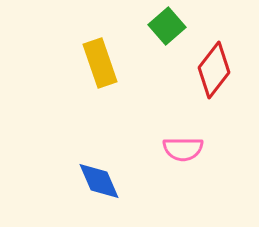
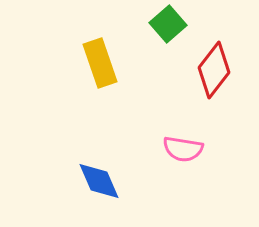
green square: moved 1 px right, 2 px up
pink semicircle: rotated 9 degrees clockwise
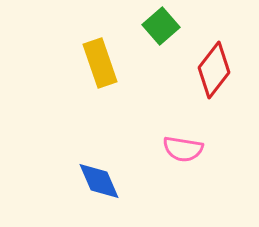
green square: moved 7 px left, 2 px down
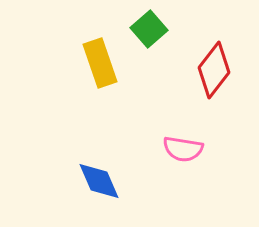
green square: moved 12 px left, 3 px down
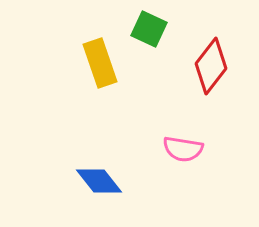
green square: rotated 24 degrees counterclockwise
red diamond: moved 3 px left, 4 px up
blue diamond: rotated 15 degrees counterclockwise
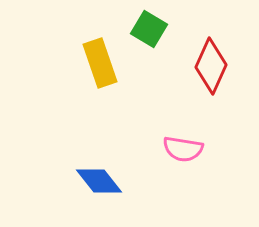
green square: rotated 6 degrees clockwise
red diamond: rotated 14 degrees counterclockwise
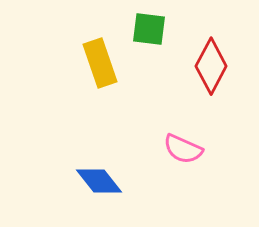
green square: rotated 24 degrees counterclockwise
red diamond: rotated 4 degrees clockwise
pink semicircle: rotated 15 degrees clockwise
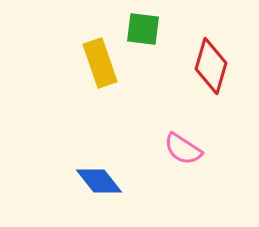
green square: moved 6 px left
red diamond: rotated 12 degrees counterclockwise
pink semicircle: rotated 9 degrees clockwise
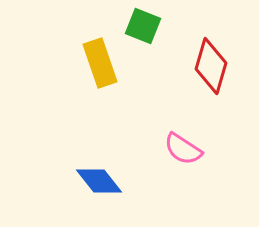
green square: moved 3 px up; rotated 15 degrees clockwise
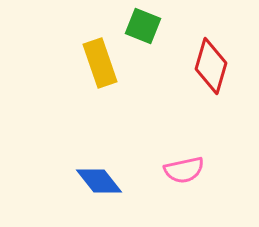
pink semicircle: moved 1 px right, 21 px down; rotated 45 degrees counterclockwise
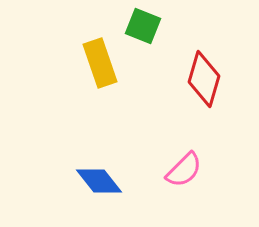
red diamond: moved 7 px left, 13 px down
pink semicircle: rotated 33 degrees counterclockwise
